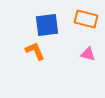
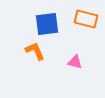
blue square: moved 1 px up
pink triangle: moved 13 px left, 8 px down
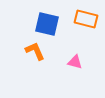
blue square: rotated 20 degrees clockwise
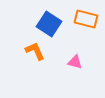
blue square: moved 2 px right; rotated 20 degrees clockwise
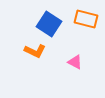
orange L-shape: rotated 140 degrees clockwise
pink triangle: rotated 14 degrees clockwise
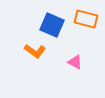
blue square: moved 3 px right, 1 px down; rotated 10 degrees counterclockwise
orange L-shape: rotated 10 degrees clockwise
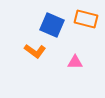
pink triangle: rotated 28 degrees counterclockwise
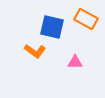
orange rectangle: rotated 15 degrees clockwise
blue square: moved 2 px down; rotated 10 degrees counterclockwise
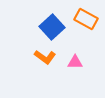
blue square: rotated 35 degrees clockwise
orange L-shape: moved 10 px right, 6 px down
